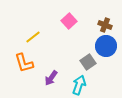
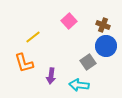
brown cross: moved 2 px left
purple arrow: moved 2 px up; rotated 28 degrees counterclockwise
cyan arrow: rotated 102 degrees counterclockwise
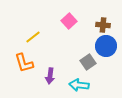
brown cross: rotated 16 degrees counterclockwise
purple arrow: moved 1 px left
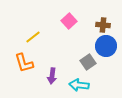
purple arrow: moved 2 px right
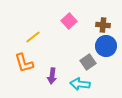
cyan arrow: moved 1 px right, 1 px up
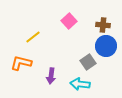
orange L-shape: moved 3 px left; rotated 120 degrees clockwise
purple arrow: moved 1 px left
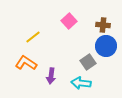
orange L-shape: moved 5 px right; rotated 20 degrees clockwise
cyan arrow: moved 1 px right, 1 px up
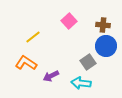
purple arrow: rotated 56 degrees clockwise
